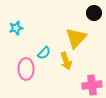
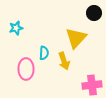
cyan semicircle: rotated 40 degrees counterclockwise
yellow arrow: moved 2 px left
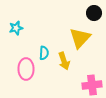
yellow triangle: moved 4 px right
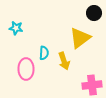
cyan star: rotated 24 degrees clockwise
yellow triangle: rotated 10 degrees clockwise
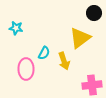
cyan semicircle: rotated 24 degrees clockwise
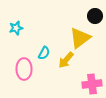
black circle: moved 1 px right, 3 px down
cyan star: rotated 24 degrees counterclockwise
yellow arrow: moved 2 px right, 1 px up; rotated 60 degrees clockwise
pink ellipse: moved 2 px left
pink cross: moved 1 px up
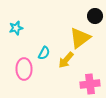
pink cross: moved 2 px left
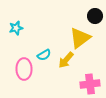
cyan semicircle: moved 2 px down; rotated 32 degrees clockwise
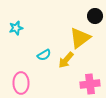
pink ellipse: moved 3 px left, 14 px down
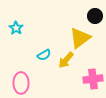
cyan star: rotated 24 degrees counterclockwise
pink cross: moved 3 px right, 5 px up
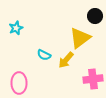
cyan star: rotated 16 degrees clockwise
cyan semicircle: rotated 56 degrees clockwise
pink ellipse: moved 2 px left
